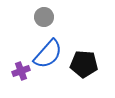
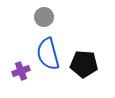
blue semicircle: rotated 124 degrees clockwise
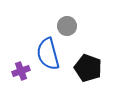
gray circle: moved 23 px right, 9 px down
black pentagon: moved 4 px right, 4 px down; rotated 16 degrees clockwise
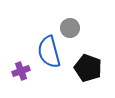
gray circle: moved 3 px right, 2 px down
blue semicircle: moved 1 px right, 2 px up
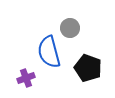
purple cross: moved 5 px right, 7 px down
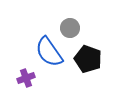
blue semicircle: rotated 20 degrees counterclockwise
black pentagon: moved 9 px up
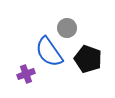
gray circle: moved 3 px left
purple cross: moved 4 px up
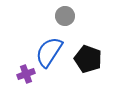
gray circle: moved 2 px left, 12 px up
blue semicircle: rotated 68 degrees clockwise
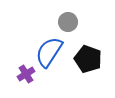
gray circle: moved 3 px right, 6 px down
purple cross: rotated 12 degrees counterclockwise
